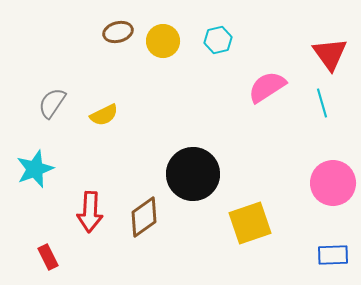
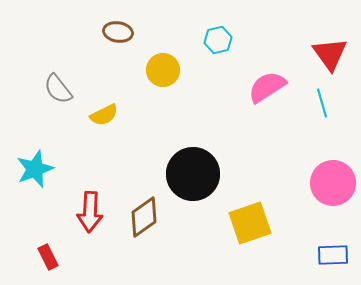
brown ellipse: rotated 24 degrees clockwise
yellow circle: moved 29 px down
gray semicircle: moved 6 px right, 14 px up; rotated 72 degrees counterclockwise
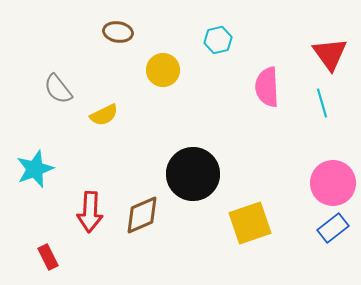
pink semicircle: rotated 60 degrees counterclockwise
brown diamond: moved 2 px left, 2 px up; rotated 12 degrees clockwise
blue rectangle: moved 27 px up; rotated 36 degrees counterclockwise
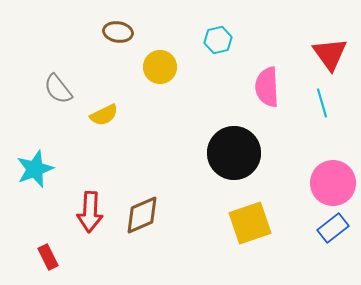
yellow circle: moved 3 px left, 3 px up
black circle: moved 41 px right, 21 px up
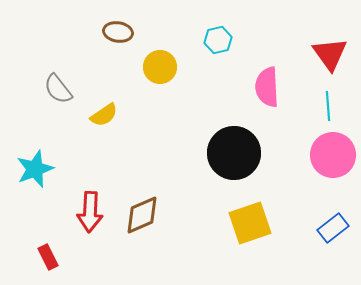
cyan line: moved 6 px right, 3 px down; rotated 12 degrees clockwise
yellow semicircle: rotated 8 degrees counterclockwise
pink circle: moved 28 px up
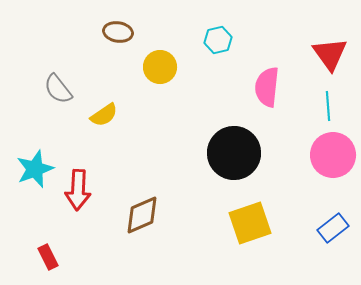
pink semicircle: rotated 9 degrees clockwise
red arrow: moved 12 px left, 22 px up
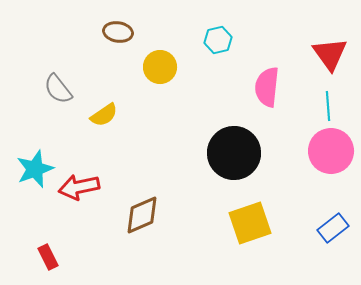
pink circle: moved 2 px left, 4 px up
red arrow: moved 1 px right, 3 px up; rotated 75 degrees clockwise
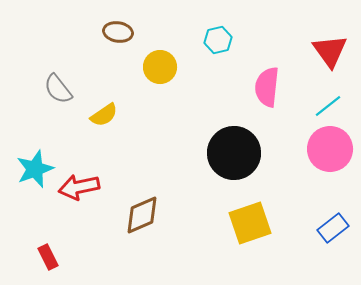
red triangle: moved 3 px up
cyan line: rotated 56 degrees clockwise
pink circle: moved 1 px left, 2 px up
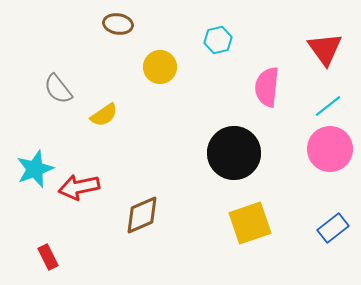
brown ellipse: moved 8 px up
red triangle: moved 5 px left, 2 px up
